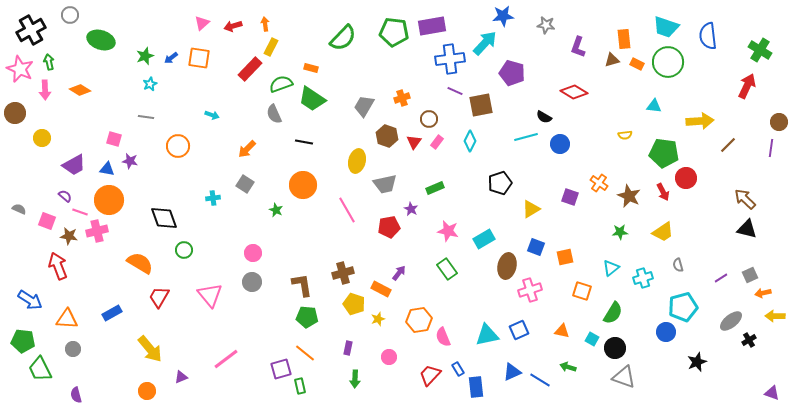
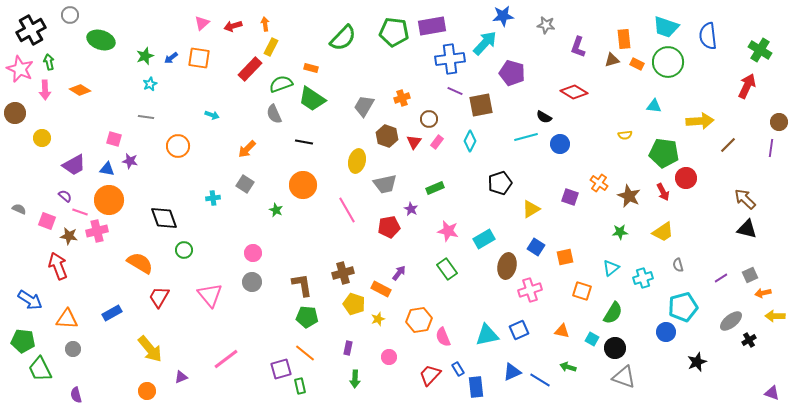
blue square at (536, 247): rotated 12 degrees clockwise
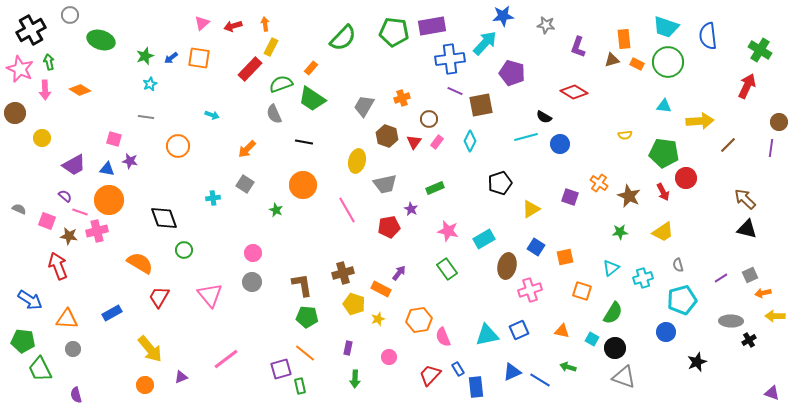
orange rectangle at (311, 68): rotated 64 degrees counterclockwise
cyan triangle at (654, 106): moved 10 px right
cyan pentagon at (683, 307): moved 1 px left, 7 px up
gray ellipse at (731, 321): rotated 40 degrees clockwise
orange circle at (147, 391): moved 2 px left, 6 px up
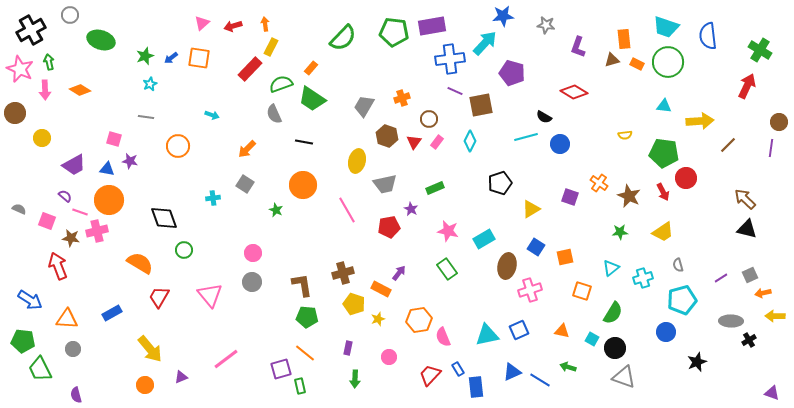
brown star at (69, 236): moved 2 px right, 2 px down
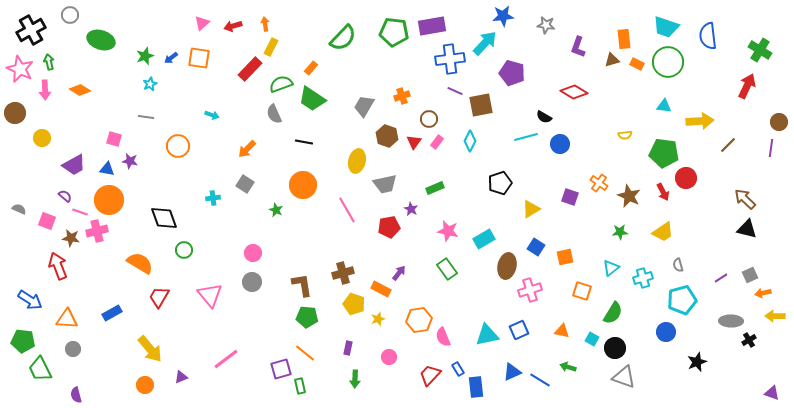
orange cross at (402, 98): moved 2 px up
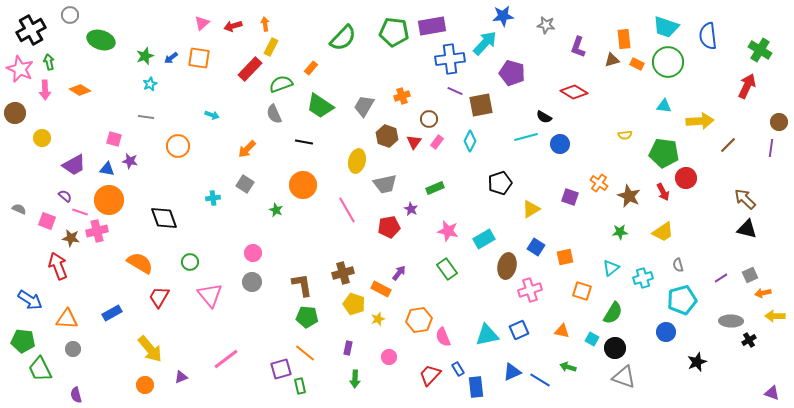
green trapezoid at (312, 99): moved 8 px right, 7 px down
green circle at (184, 250): moved 6 px right, 12 px down
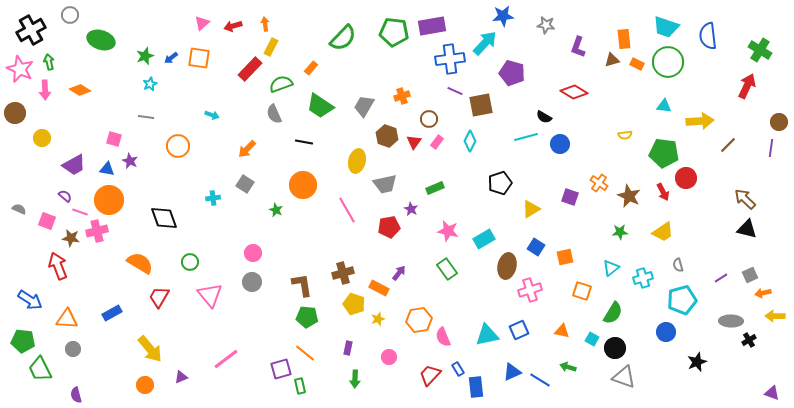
purple star at (130, 161): rotated 14 degrees clockwise
orange rectangle at (381, 289): moved 2 px left, 1 px up
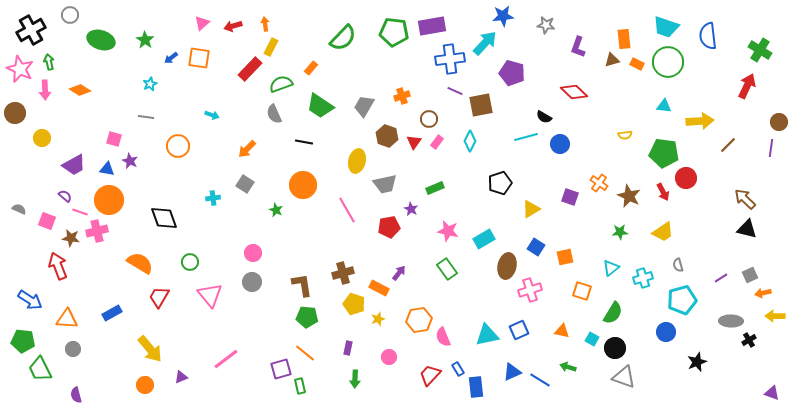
green star at (145, 56): moved 16 px up; rotated 18 degrees counterclockwise
red diamond at (574, 92): rotated 12 degrees clockwise
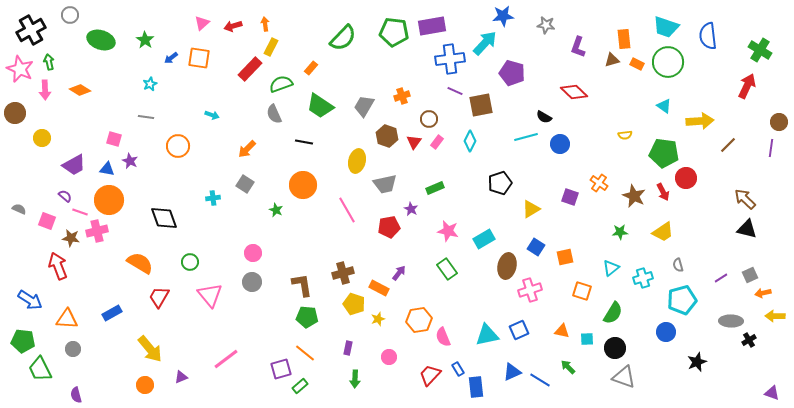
cyan triangle at (664, 106): rotated 28 degrees clockwise
brown star at (629, 196): moved 5 px right
cyan square at (592, 339): moved 5 px left; rotated 32 degrees counterclockwise
green arrow at (568, 367): rotated 28 degrees clockwise
green rectangle at (300, 386): rotated 63 degrees clockwise
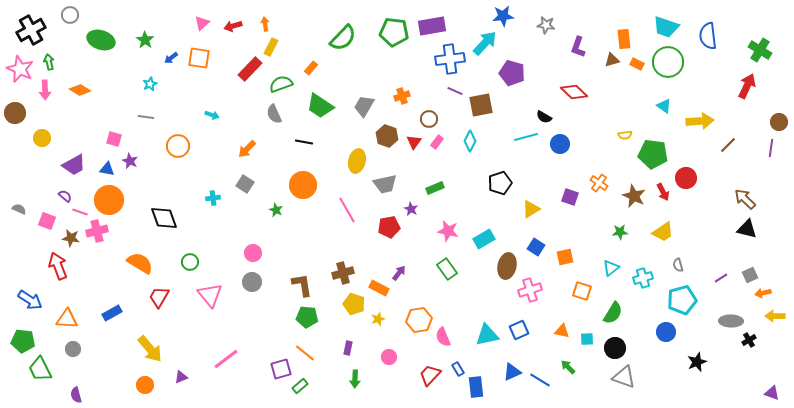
green pentagon at (664, 153): moved 11 px left, 1 px down
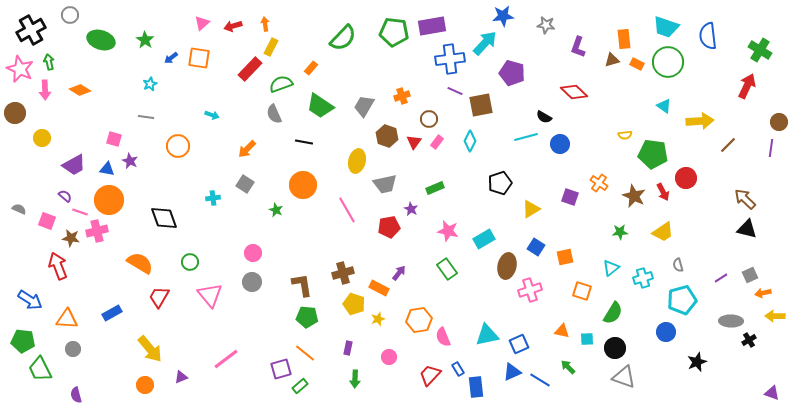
blue square at (519, 330): moved 14 px down
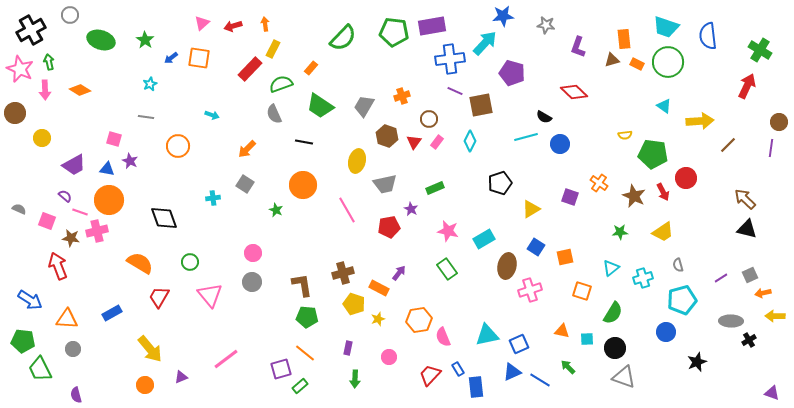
yellow rectangle at (271, 47): moved 2 px right, 2 px down
